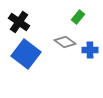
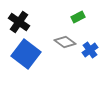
green rectangle: rotated 24 degrees clockwise
blue cross: rotated 35 degrees counterclockwise
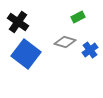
black cross: moved 1 px left
gray diamond: rotated 20 degrees counterclockwise
